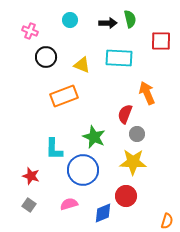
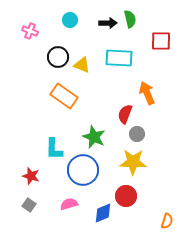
black circle: moved 12 px right
orange rectangle: rotated 56 degrees clockwise
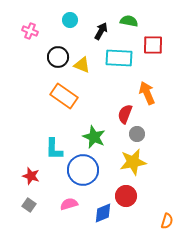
green semicircle: moved 1 px left, 2 px down; rotated 66 degrees counterclockwise
black arrow: moved 7 px left, 8 px down; rotated 60 degrees counterclockwise
red square: moved 8 px left, 4 px down
yellow star: rotated 12 degrees counterclockwise
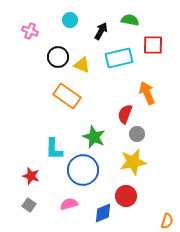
green semicircle: moved 1 px right, 1 px up
cyan rectangle: rotated 16 degrees counterclockwise
orange rectangle: moved 3 px right
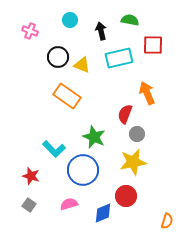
black arrow: rotated 42 degrees counterclockwise
cyan L-shape: rotated 45 degrees counterclockwise
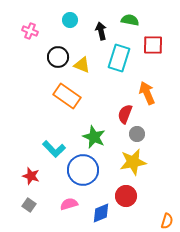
cyan rectangle: rotated 60 degrees counterclockwise
blue diamond: moved 2 px left
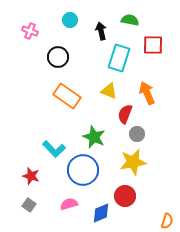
yellow triangle: moved 27 px right, 26 px down
red circle: moved 1 px left
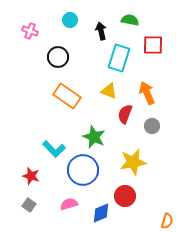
gray circle: moved 15 px right, 8 px up
